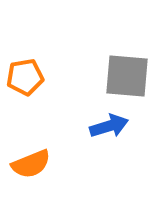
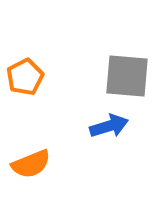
orange pentagon: rotated 18 degrees counterclockwise
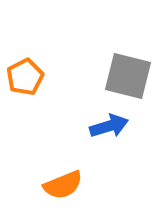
gray square: moved 1 px right; rotated 9 degrees clockwise
orange semicircle: moved 32 px right, 21 px down
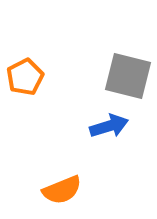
orange semicircle: moved 1 px left, 5 px down
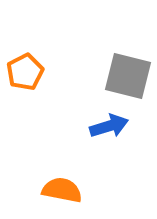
orange pentagon: moved 5 px up
orange semicircle: rotated 147 degrees counterclockwise
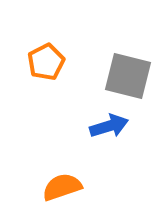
orange pentagon: moved 21 px right, 10 px up
orange semicircle: moved 3 px up; rotated 30 degrees counterclockwise
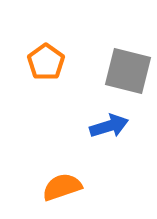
orange pentagon: rotated 9 degrees counterclockwise
gray square: moved 5 px up
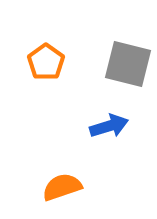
gray square: moved 7 px up
